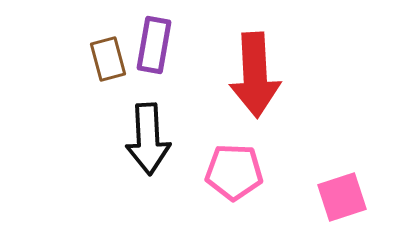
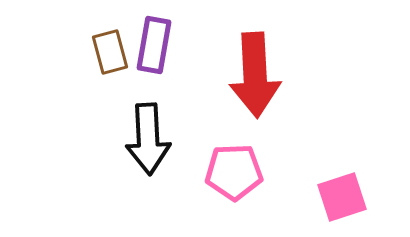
brown rectangle: moved 2 px right, 7 px up
pink pentagon: rotated 4 degrees counterclockwise
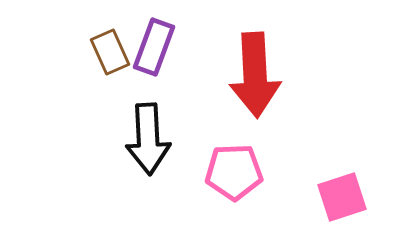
purple rectangle: moved 2 px down; rotated 10 degrees clockwise
brown rectangle: rotated 9 degrees counterclockwise
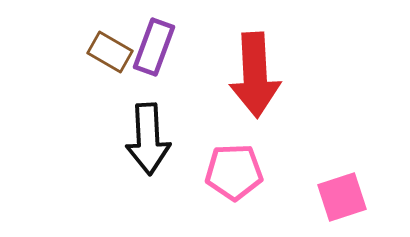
brown rectangle: rotated 36 degrees counterclockwise
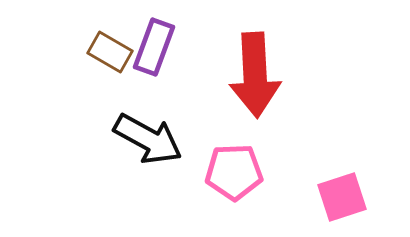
black arrow: rotated 58 degrees counterclockwise
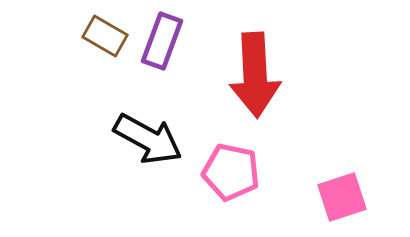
purple rectangle: moved 8 px right, 6 px up
brown rectangle: moved 5 px left, 16 px up
pink pentagon: moved 3 px left; rotated 14 degrees clockwise
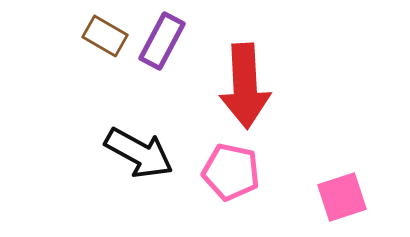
purple rectangle: rotated 8 degrees clockwise
red arrow: moved 10 px left, 11 px down
black arrow: moved 9 px left, 14 px down
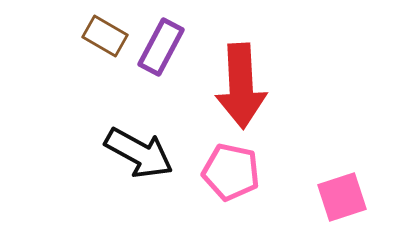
purple rectangle: moved 1 px left, 6 px down
red arrow: moved 4 px left
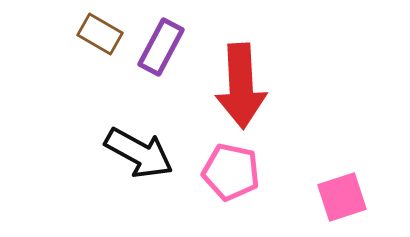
brown rectangle: moved 5 px left, 2 px up
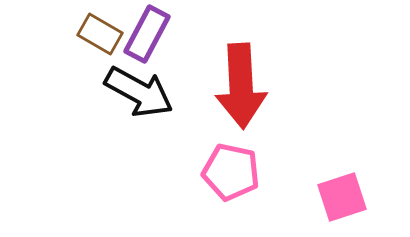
purple rectangle: moved 14 px left, 13 px up
black arrow: moved 61 px up
